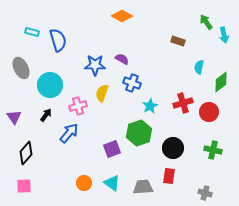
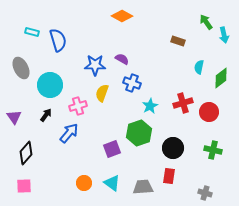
green diamond: moved 4 px up
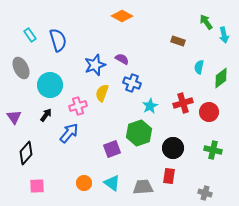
cyan rectangle: moved 2 px left, 3 px down; rotated 40 degrees clockwise
blue star: rotated 20 degrees counterclockwise
pink square: moved 13 px right
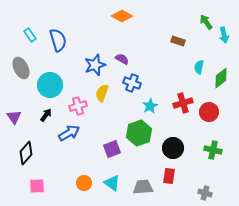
blue arrow: rotated 20 degrees clockwise
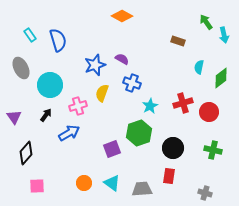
gray trapezoid: moved 1 px left, 2 px down
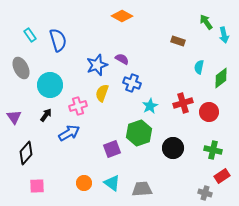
blue star: moved 2 px right
red rectangle: moved 53 px right; rotated 49 degrees clockwise
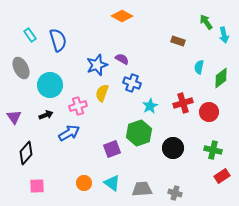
black arrow: rotated 32 degrees clockwise
gray cross: moved 30 px left
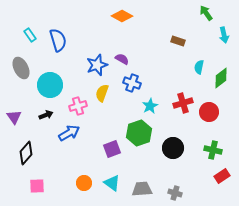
green arrow: moved 9 px up
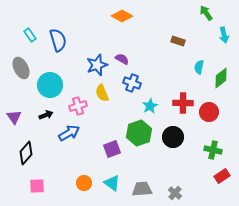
yellow semicircle: rotated 42 degrees counterclockwise
red cross: rotated 18 degrees clockwise
black circle: moved 11 px up
gray cross: rotated 24 degrees clockwise
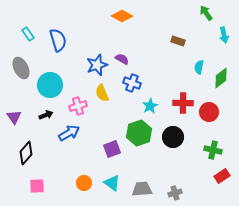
cyan rectangle: moved 2 px left, 1 px up
gray cross: rotated 32 degrees clockwise
